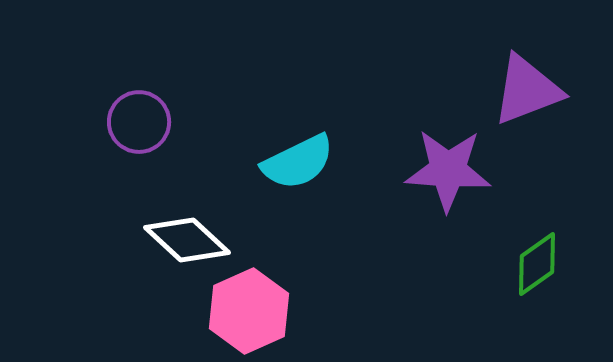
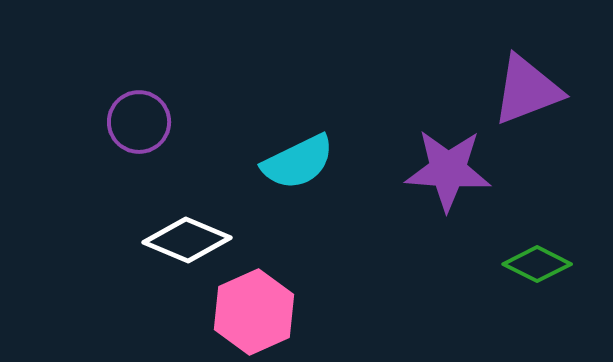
white diamond: rotated 20 degrees counterclockwise
green diamond: rotated 62 degrees clockwise
pink hexagon: moved 5 px right, 1 px down
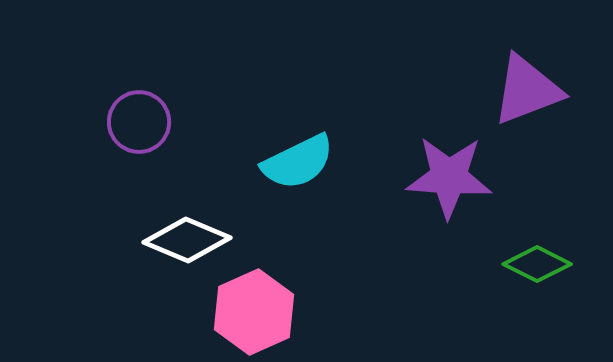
purple star: moved 1 px right, 7 px down
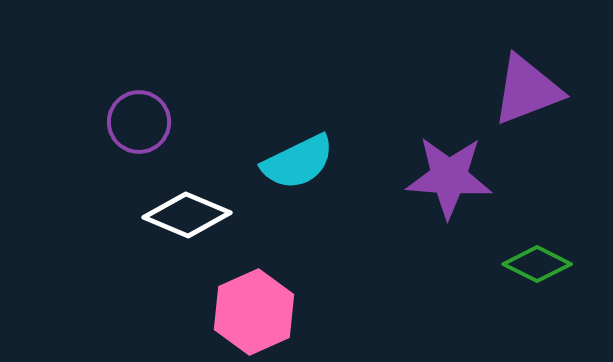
white diamond: moved 25 px up
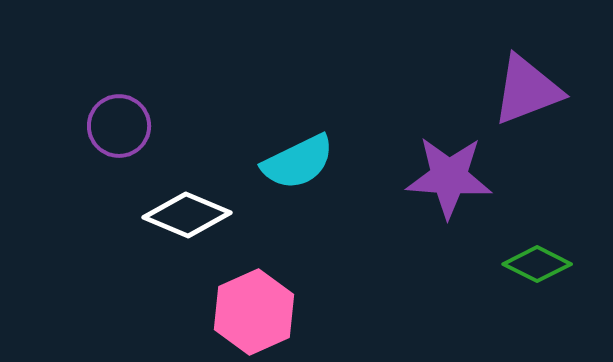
purple circle: moved 20 px left, 4 px down
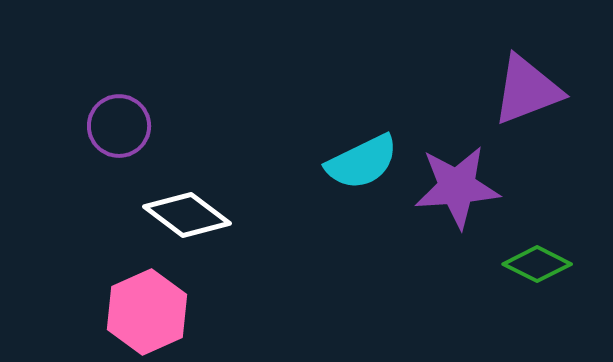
cyan semicircle: moved 64 px right
purple star: moved 8 px right, 10 px down; rotated 8 degrees counterclockwise
white diamond: rotated 14 degrees clockwise
pink hexagon: moved 107 px left
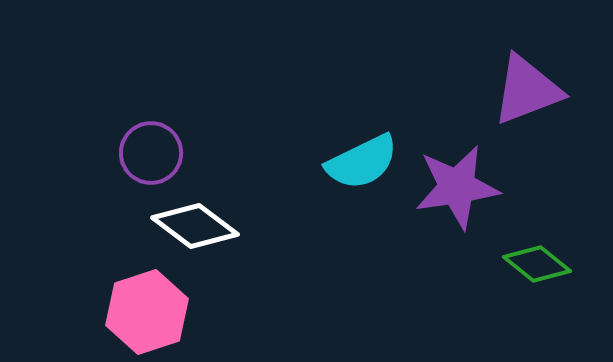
purple circle: moved 32 px right, 27 px down
purple star: rotated 4 degrees counterclockwise
white diamond: moved 8 px right, 11 px down
green diamond: rotated 12 degrees clockwise
pink hexagon: rotated 6 degrees clockwise
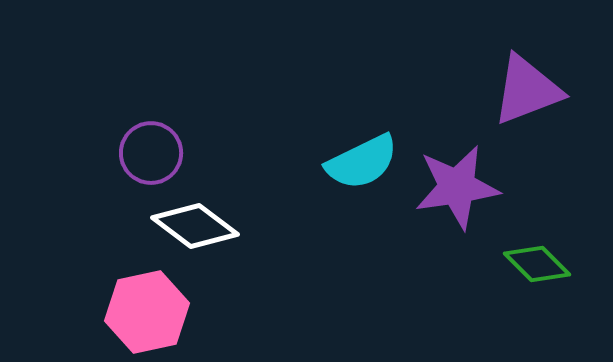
green diamond: rotated 6 degrees clockwise
pink hexagon: rotated 6 degrees clockwise
